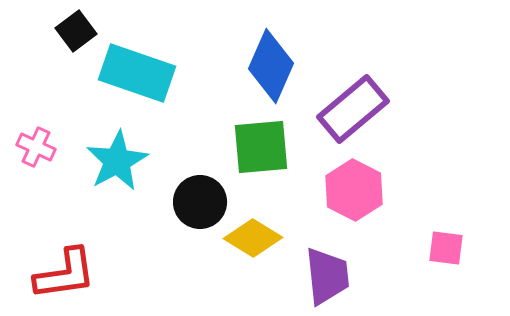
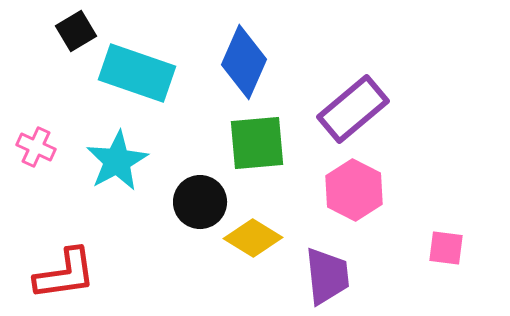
black square: rotated 6 degrees clockwise
blue diamond: moved 27 px left, 4 px up
green square: moved 4 px left, 4 px up
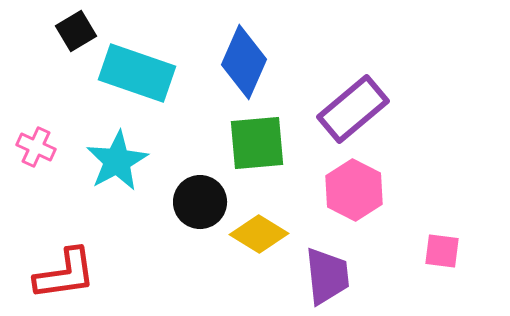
yellow diamond: moved 6 px right, 4 px up
pink square: moved 4 px left, 3 px down
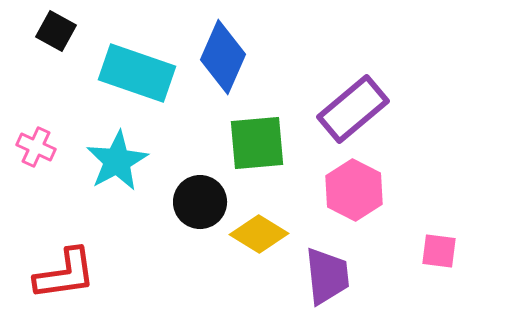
black square: moved 20 px left; rotated 30 degrees counterclockwise
blue diamond: moved 21 px left, 5 px up
pink square: moved 3 px left
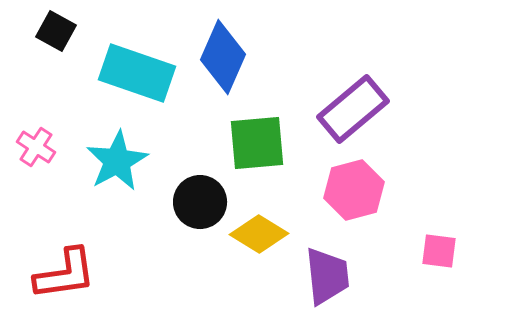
pink cross: rotated 9 degrees clockwise
pink hexagon: rotated 18 degrees clockwise
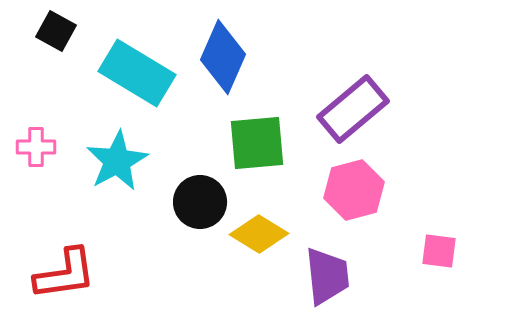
cyan rectangle: rotated 12 degrees clockwise
pink cross: rotated 33 degrees counterclockwise
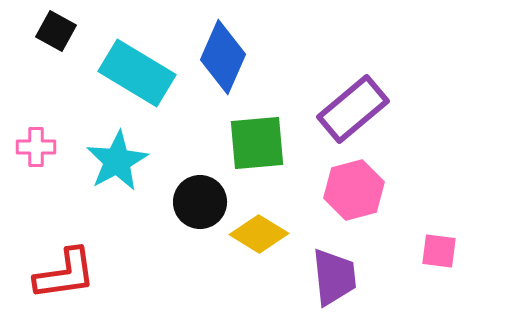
purple trapezoid: moved 7 px right, 1 px down
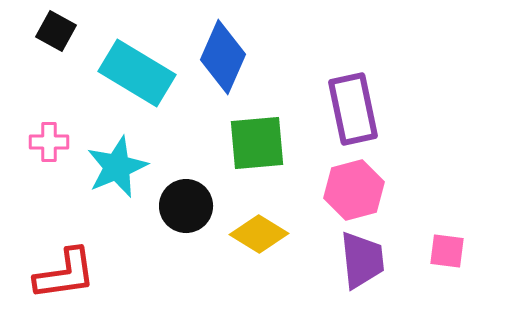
purple rectangle: rotated 62 degrees counterclockwise
pink cross: moved 13 px right, 5 px up
cyan star: moved 6 px down; rotated 6 degrees clockwise
black circle: moved 14 px left, 4 px down
pink square: moved 8 px right
purple trapezoid: moved 28 px right, 17 px up
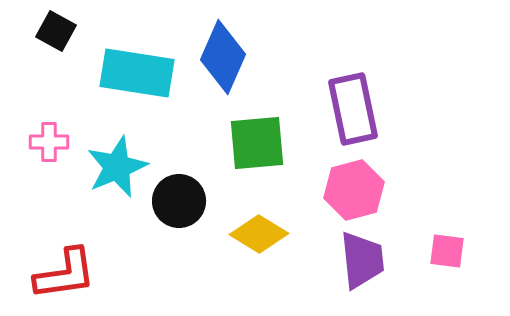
cyan rectangle: rotated 22 degrees counterclockwise
black circle: moved 7 px left, 5 px up
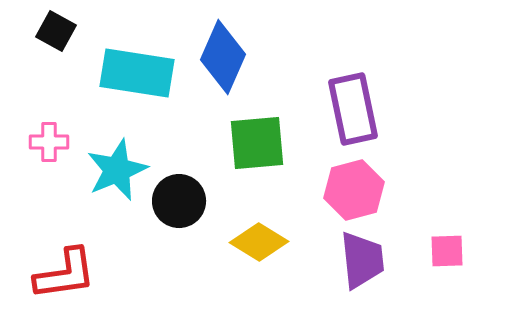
cyan star: moved 3 px down
yellow diamond: moved 8 px down
pink square: rotated 9 degrees counterclockwise
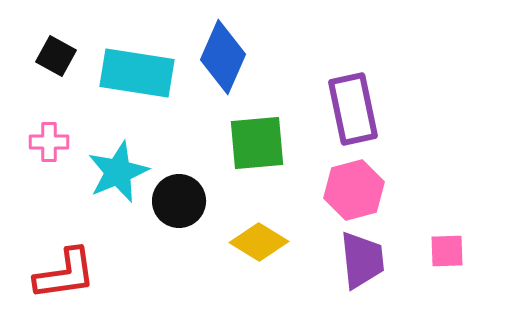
black square: moved 25 px down
cyan star: moved 1 px right, 2 px down
